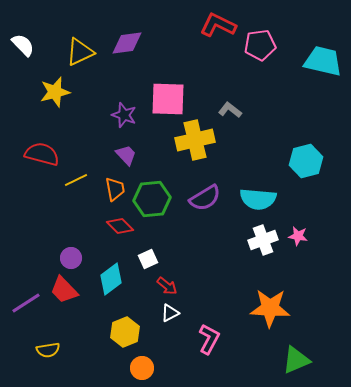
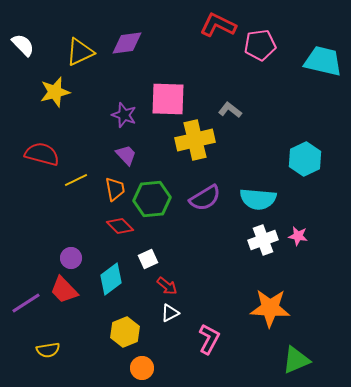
cyan hexagon: moved 1 px left, 2 px up; rotated 12 degrees counterclockwise
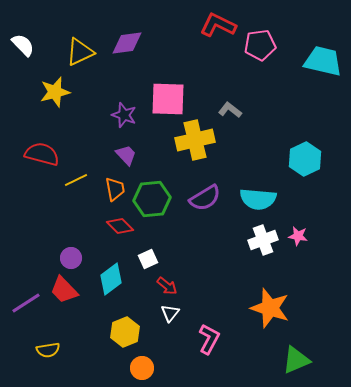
orange star: rotated 15 degrees clockwise
white triangle: rotated 24 degrees counterclockwise
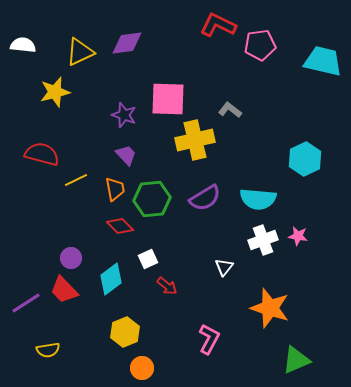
white semicircle: rotated 40 degrees counterclockwise
white triangle: moved 54 px right, 46 px up
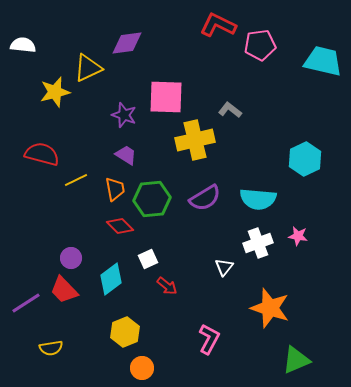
yellow triangle: moved 8 px right, 16 px down
pink square: moved 2 px left, 2 px up
purple trapezoid: rotated 15 degrees counterclockwise
white cross: moved 5 px left, 3 px down
yellow semicircle: moved 3 px right, 2 px up
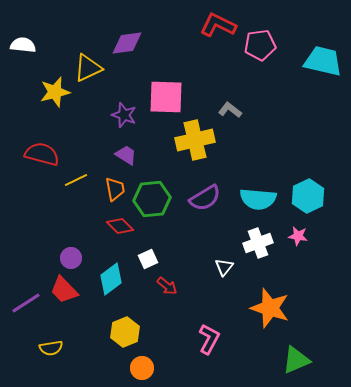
cyan hexagon: moved 3 px right, 37 px down
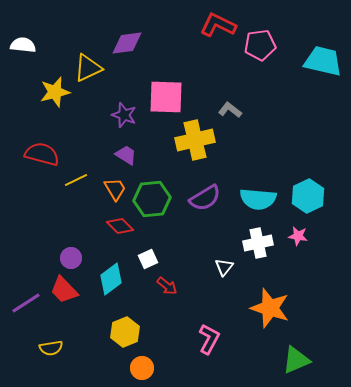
orange trapezoid: rotated 20 degrees counterclockwise
white cross: rotated 8 degrees clockwise
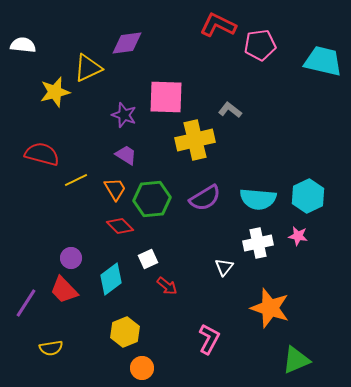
purple line: rotated 24 degrees counterclockwise
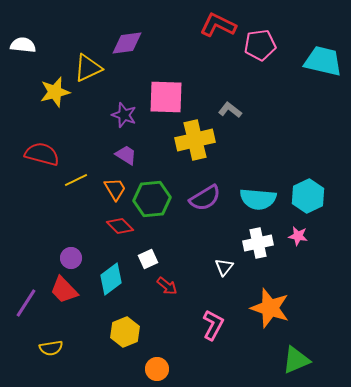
pink L-shape: moved 4 px right, 14 px up
orange circle: moved 15 px right, 1 px down
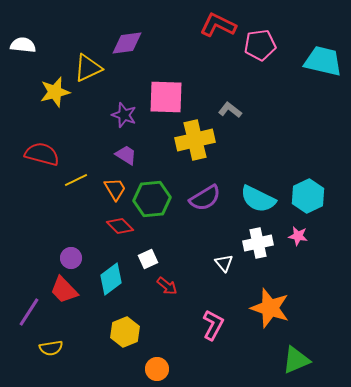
cyan semicircle: rotated 21 degrees clockwise
white triangle: moved 4 px up; rotated 18 degrees counterclockwise
purple line: moved 3 px right, 9 px down
